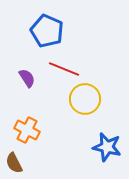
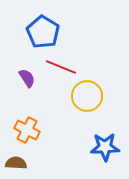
blue pentagon: moved 4 px left, 1 px down; rotated 8 degrees clockwise
red line: moved 3 px left, 2 px up
yellow circle: moved 2 px right, 3 px up
blue star: moved 2 px left; rotated 16 degrees counterclockwise
brown semicircle: moved 2 px right; rotated 120 degrees clockwise
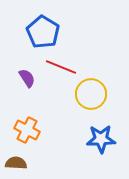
yellow circle: moved 4 px right, 2 px up
blue star: moved 4 px left, 8 px up
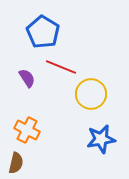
blue star: rotated 8 degrees counterclockwise
brown semicircle: rotated 100 degrees clockwise
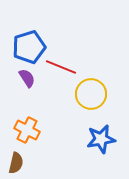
blue pentagon: moved 14 px left, 15 px down; rotated 24 degrees clockwise
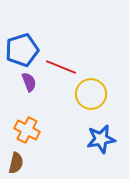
blue pentagon: moved 7 px left, 3 px down
purple semicircle: moved 2 px right, 4 px down; rotated 12 degrees clockwise
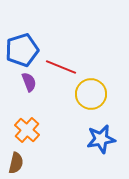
orange cross: rotated 15 degrees clockwise
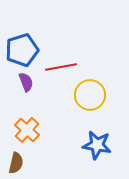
red line: rotated 32 degrees counterclockwise
purple semicircle: moved 3 px left
yellow circle: moved 1 px left, 1 px down
blue star: moved 4 px left, 6 px down; rotated 20 degrees clockwise
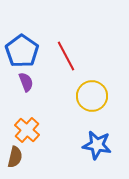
blue pentagon: moved 1 px down; rotated 20 degrees counterclockwise
red line: moved 5 px right, 11 px up; rotated 72 degrees clockwise
yellow circle: moved 2 px right, 1 px down
brown semicircle: moved 1 px left, 6 px up
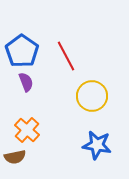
brown semicircle: rotated 65 degrees clockwise
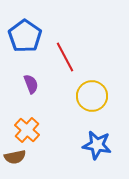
blue pentagon: moved 3 px right, 15 px up
red line: moved 1 px left, 1 px down
purple semicircle: moved 5 px right, 2 px down
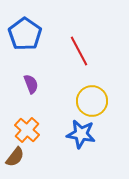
blue pentagon: moved 2 px up
red line: moved 14 px right, 6 px up
yellow circle: moved 5 px down
blue star: moved 16 px left, 11 px up
brown semicircle: rotated 40 degrees counterclockwise
